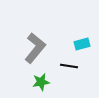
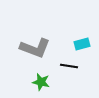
gray L-shape: rotated 72 degrees clockwise
green star: rotated 24 degrees clockwise
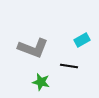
cyan rectangle: moved 4 px up; rotated 14 degrees counterclockwise
gray L-shape: moved 2 px left
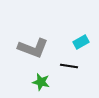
cyan rectangle: moved 1 px left, 2 px down
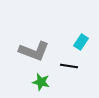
cyan rectangle: rotated 28 degrees counterclockwise
gray L-shape: moved 1 px right, 3 px down
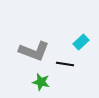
cyan rectangle: rotated 14 degrees clockwise
black line: moved 4 px left, 2 px up
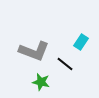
cyan rectangle: rotated 14 degrees counterclockwise
black line: rotated 30 degrees clockwise
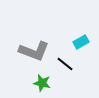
cyan rectangle: rotated 28 degrees clockwise
green star: moved 1 px right, 1 px down
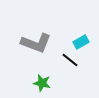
gray L-shape: moved 2 px right, 8 px up
black line: moved 5 px right, 4 px up
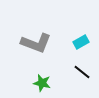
black line: moved 12 px right, 12 px down
